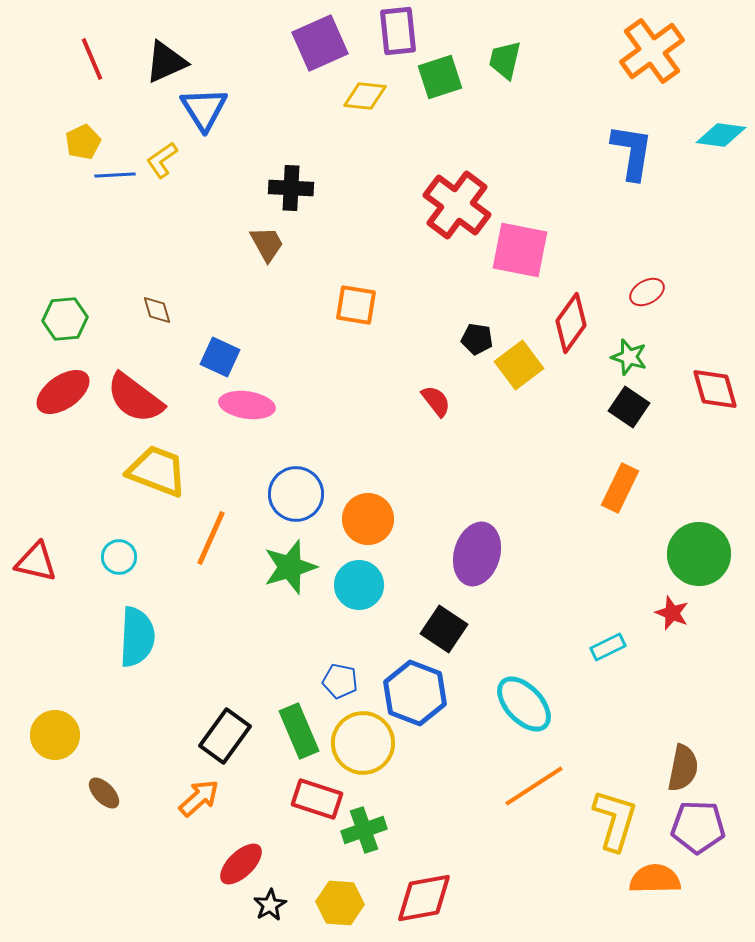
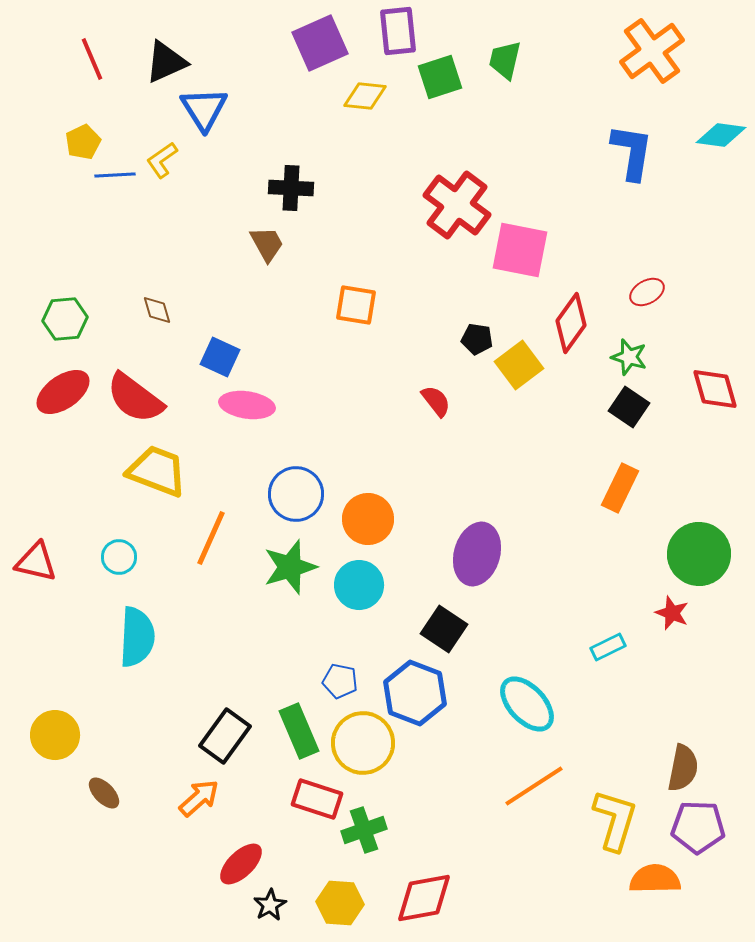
cyan ellipse at (524, 704): moved 3 px right
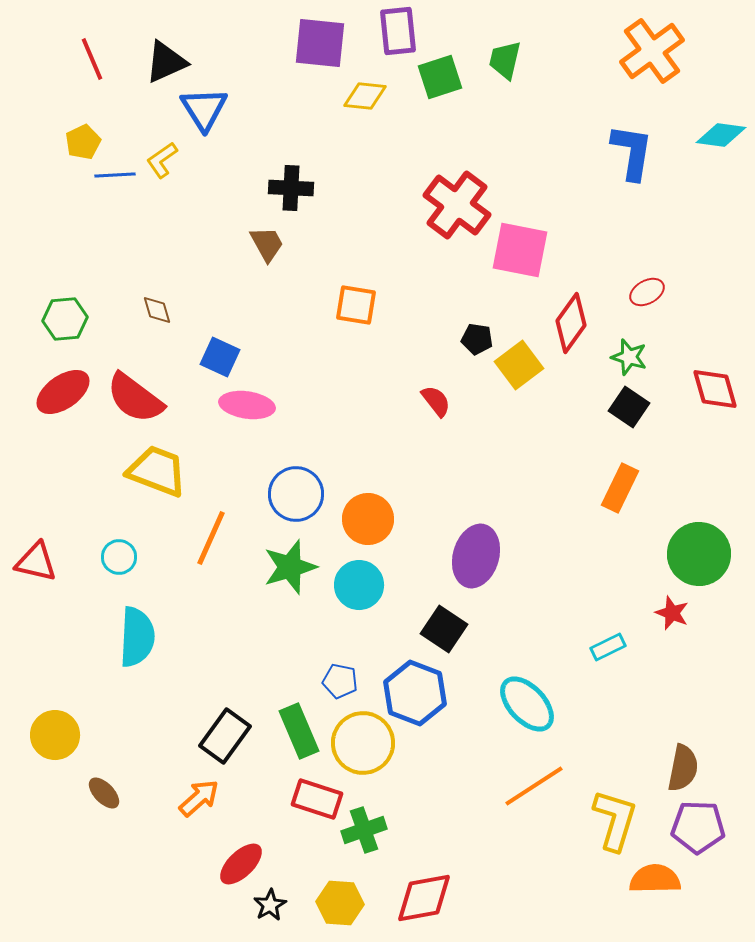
purple square at (320, 43): rotated 30 degrees clockwise
purple ellipse at (477, 554): moved 1 px left, 2 px down
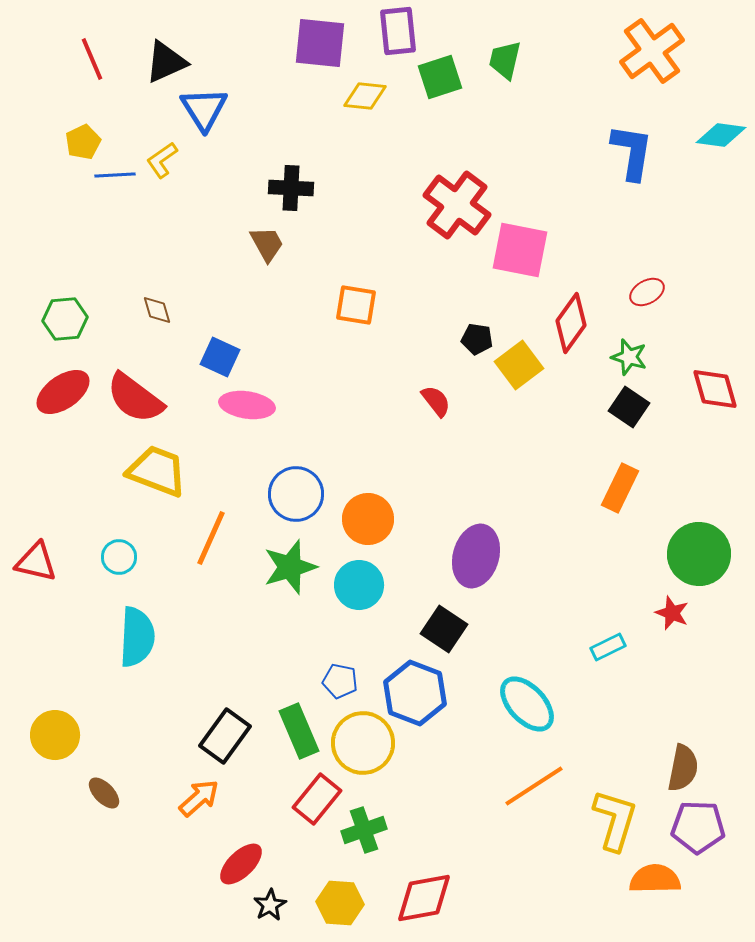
red rectangle at (317, 799): rotated 69 degrees counterclockwise
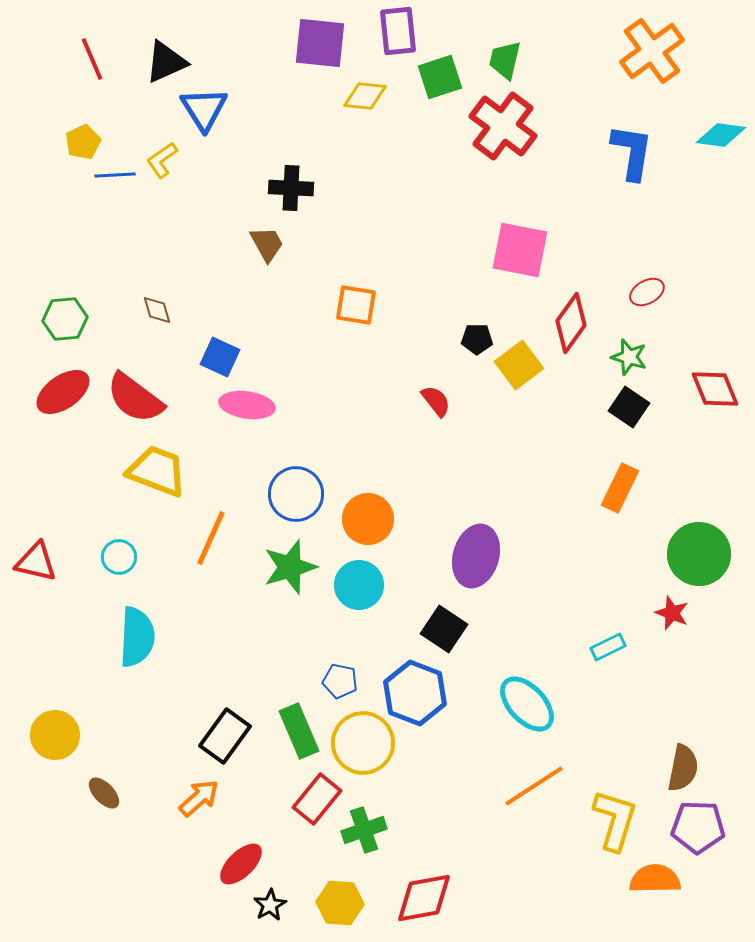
red cross at (457, 205): moved 46 px right, 79 px up
black pentagon at (477, 339): rotated 8 degrees counterclockwise
red diamond at (715, 389): rotated 6 degrees counterclockwise
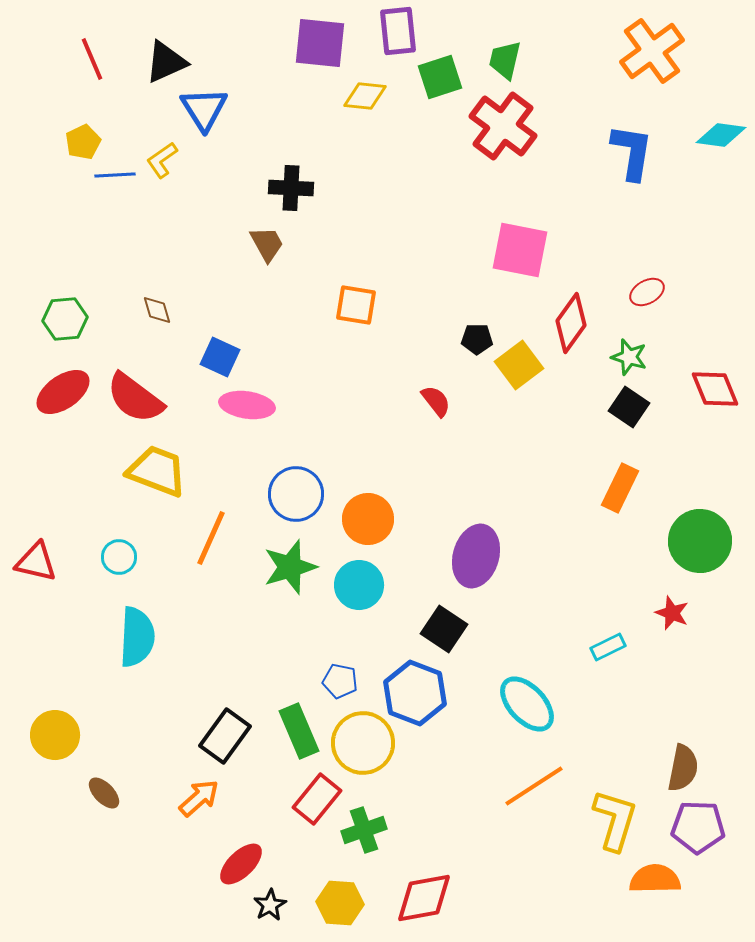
green circle at (699, 554): moved 1 px right, 13 px up
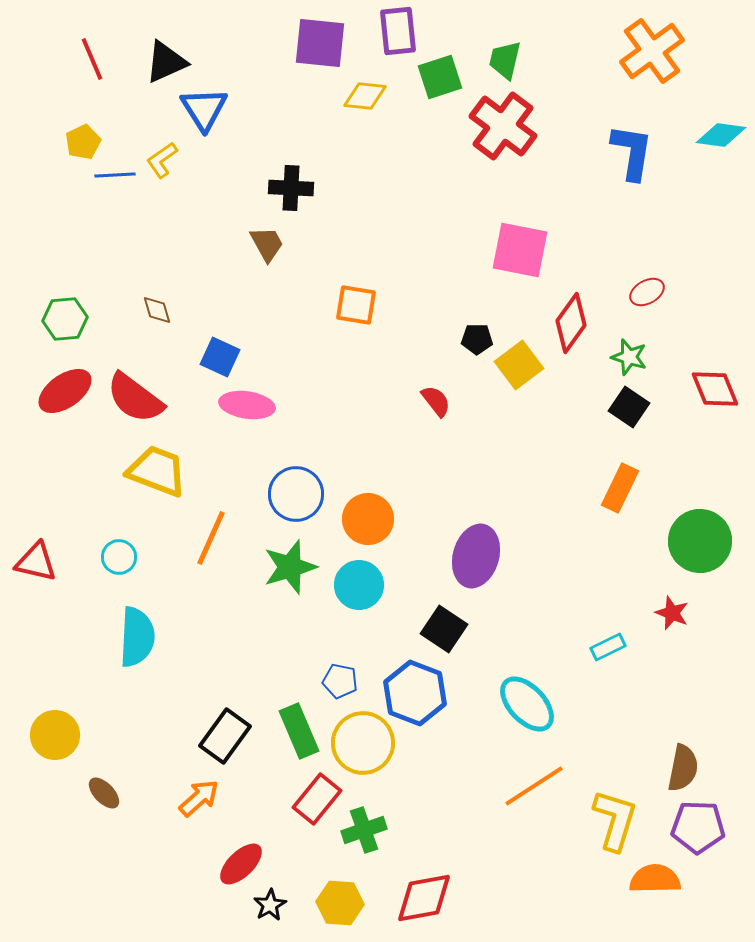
red ellipse at (63, 392): moved 2 px right, 1 px up
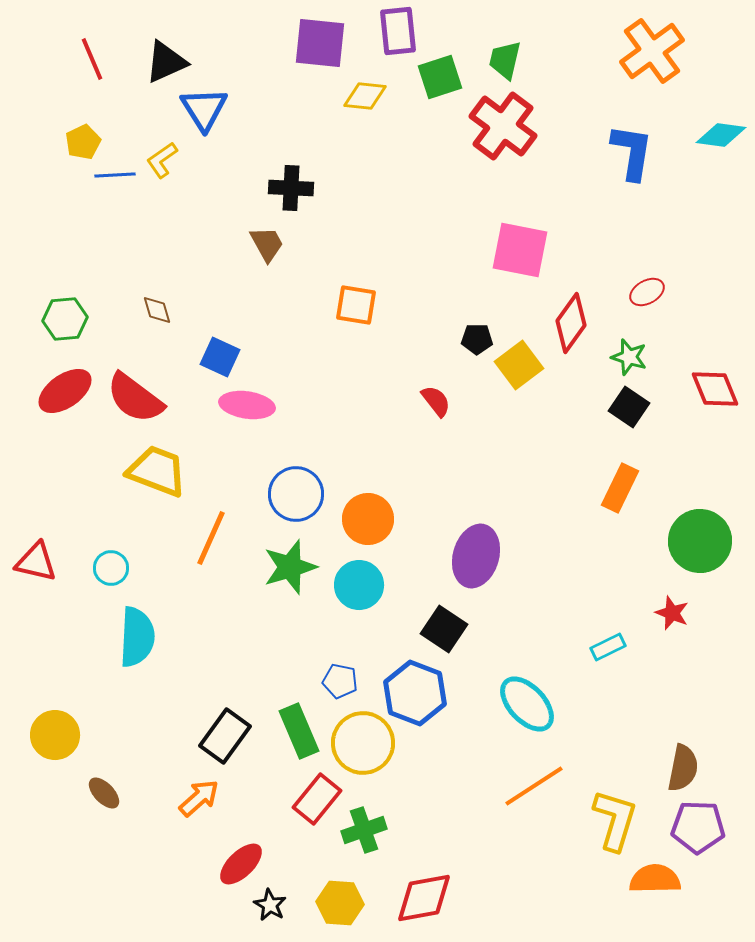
cyan circle at (119, 557): moved 8 px left, 11 px down
black star at (270, 905): rotated 12 degrees counterclockwise
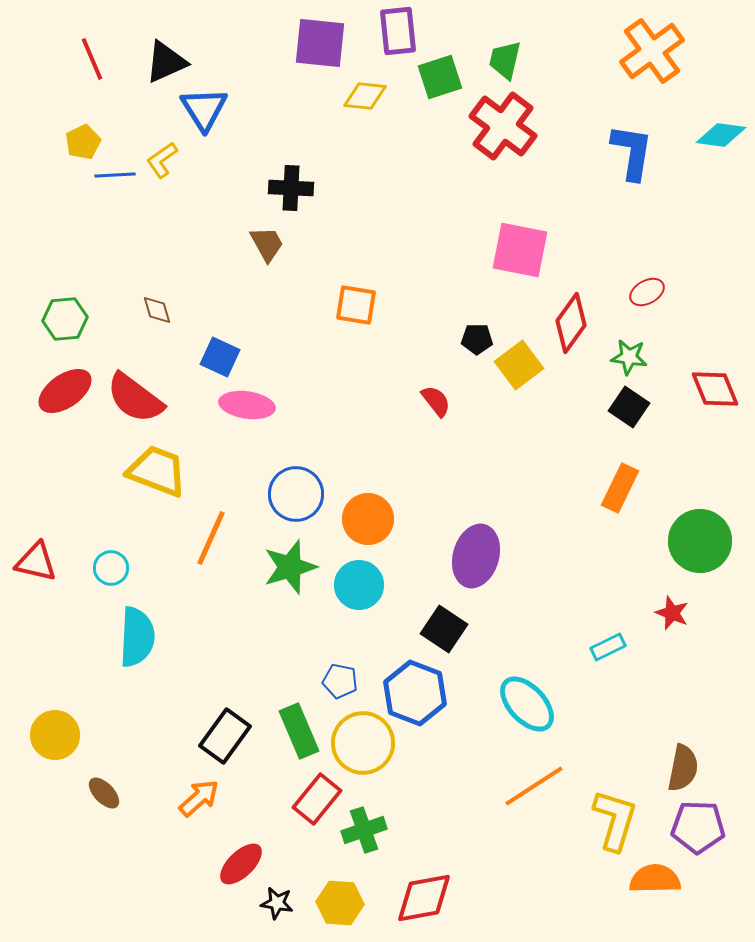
green star at (629, 357): rotated 9 degrees counterclockwise
black star at (270, 905): moved 7 px right, 2 px up; rotated 20 degrees counterclockwise
